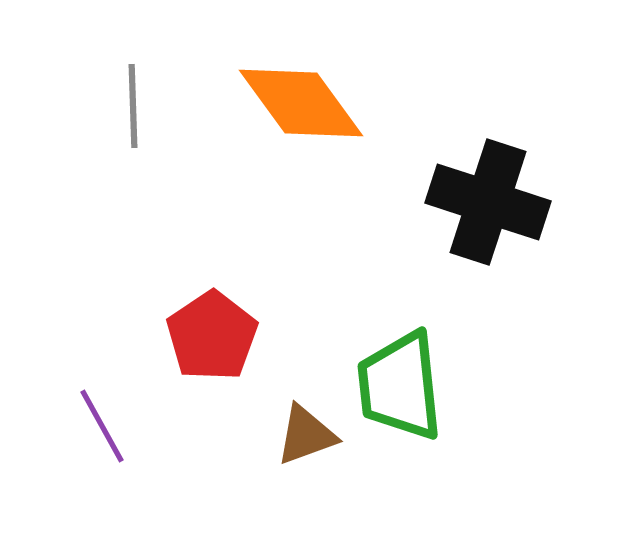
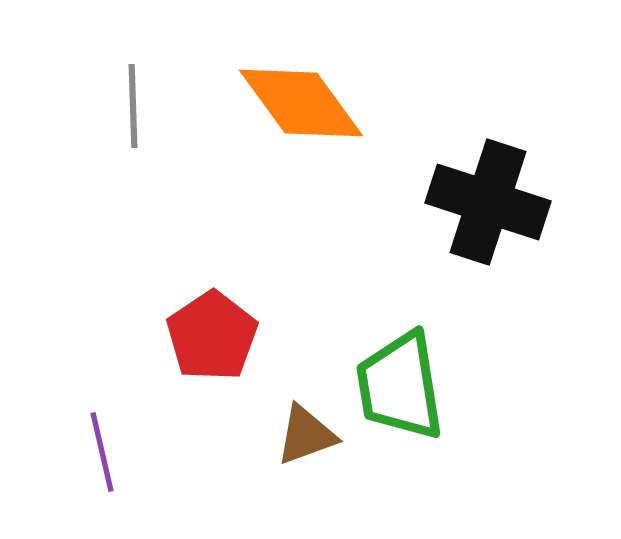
green trapezoid: rotated 3 degrees counterclockwise
purple line: moved 26 px down; rotated 16 degrees clockwise
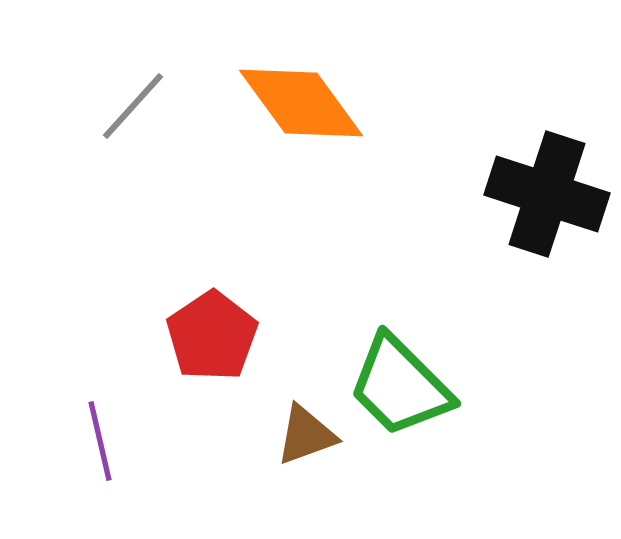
gray line: rotated 44 degrees clockwise
black cross: moved 59 px right, 8 px up
green trapezoid: rotated 36 degrees counterclockwise
purple line: moved 2 px left, 11 px up
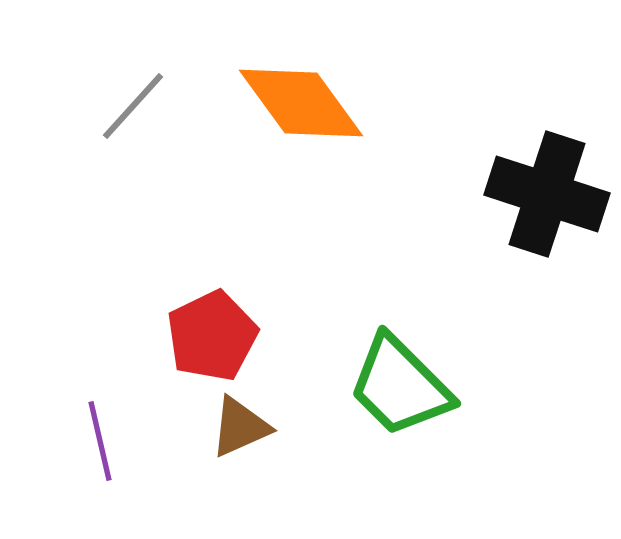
red pentagon: rotated 8 degrees clockwise
brown triangle: moved 66 px left, 8 px up; rotated 4 degrees counterclockwise
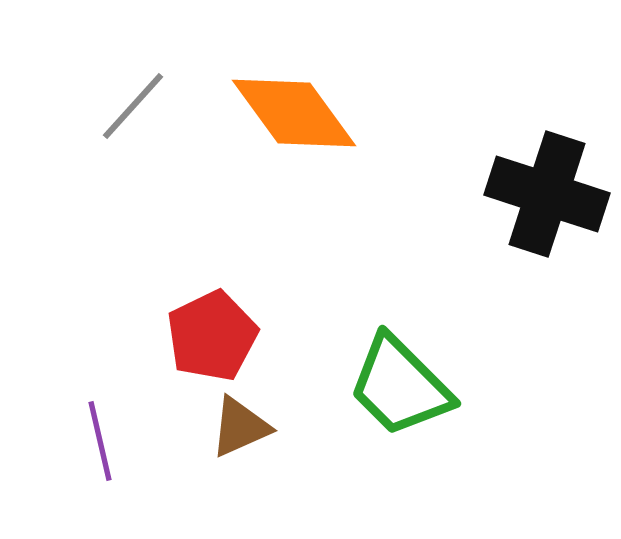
orange diamond: moved 7 px left, 10 px down
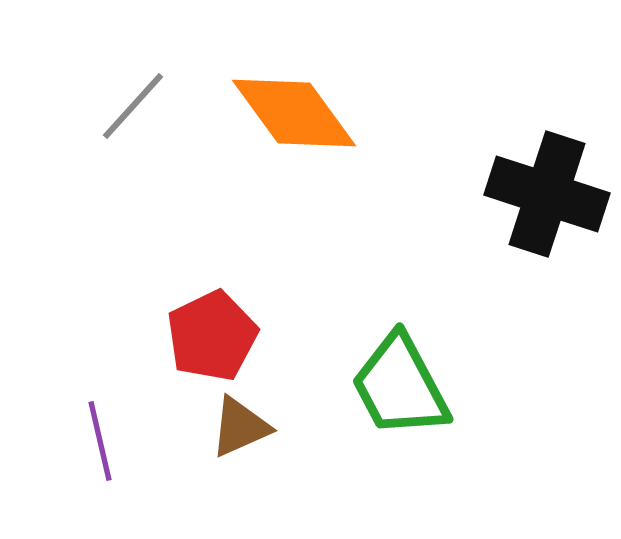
green trapezoid: rotated 17 degrees clockwise
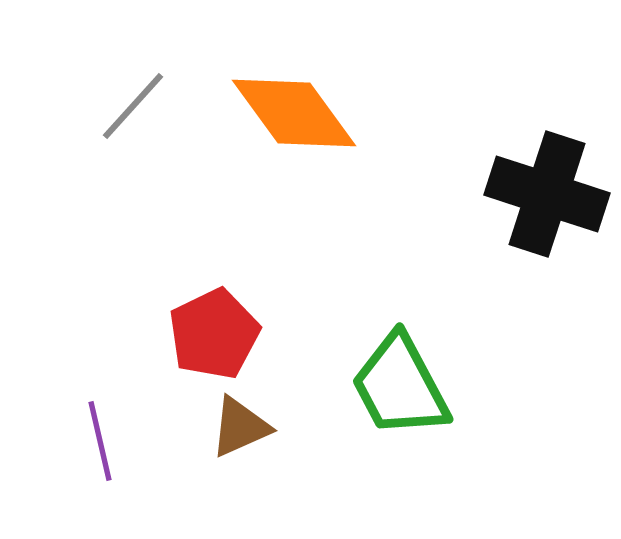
red pentagon: moved 2 px right, 2 px up
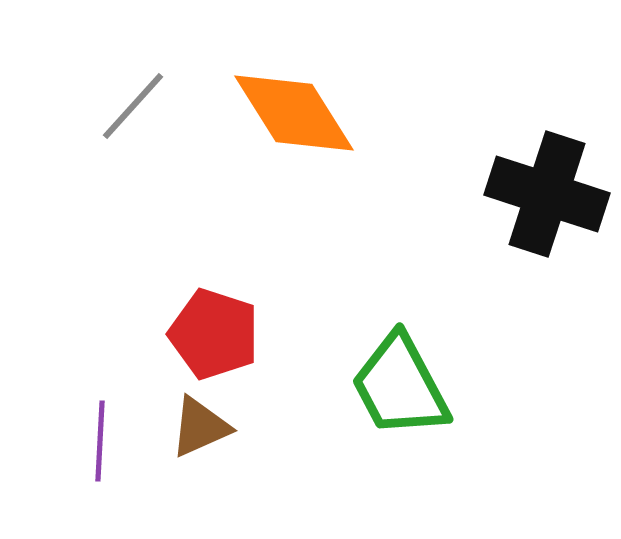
orange diamond: rotated 4 degrees clockwise
red pentagon: rotated 28 degrees counterclockwise
brown triangle: moved 40 px left
purple line: rotated 16 degrees clockwise
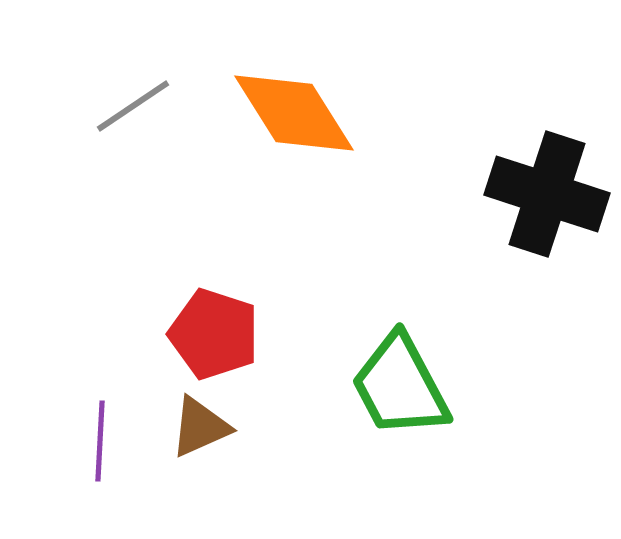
gray line: rotated 14 degrees clockwise
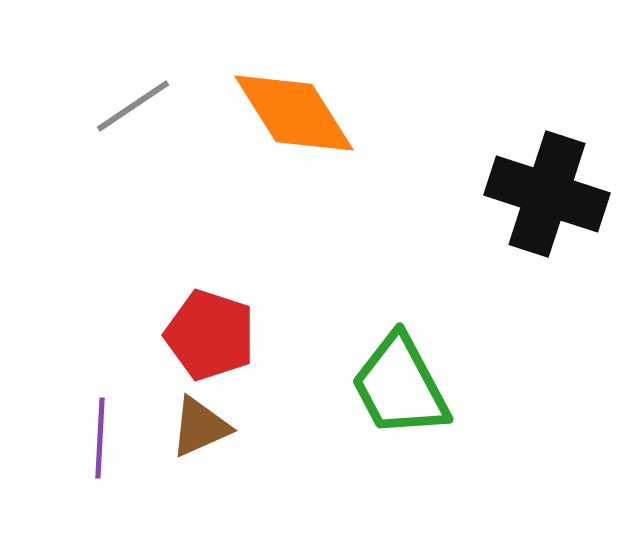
red pentagon: moved 4 px left, 1 px down
purple line: moved 3 px up
